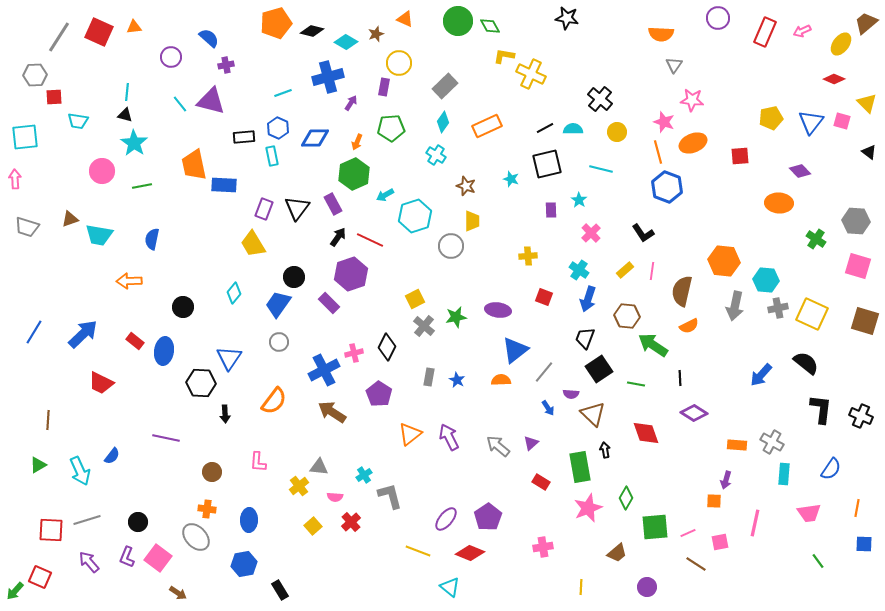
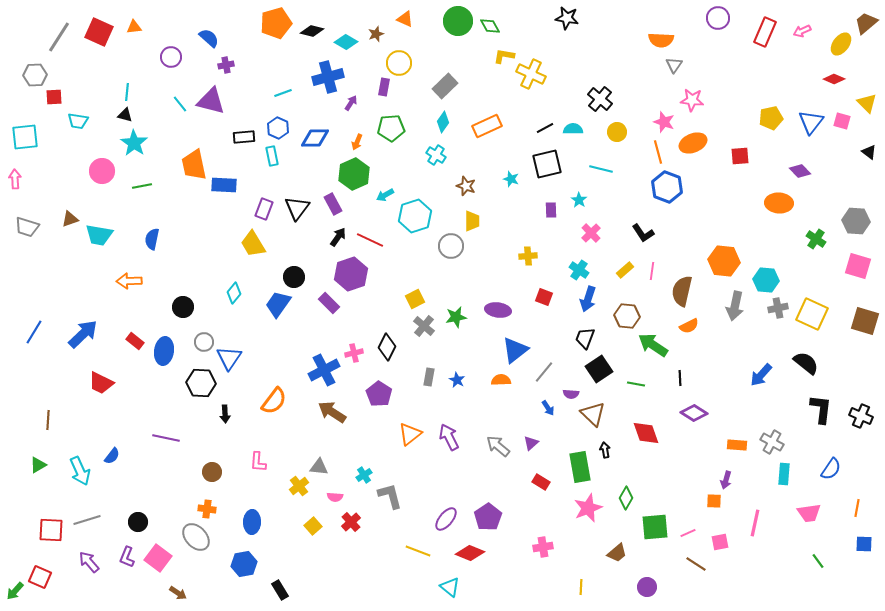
orange semicircle at (661, 34): moved 6 px down
gray circle at (279, 342): moved 75 px left
blue ellipse at (249, 520): moved 3 px right, 2 px down
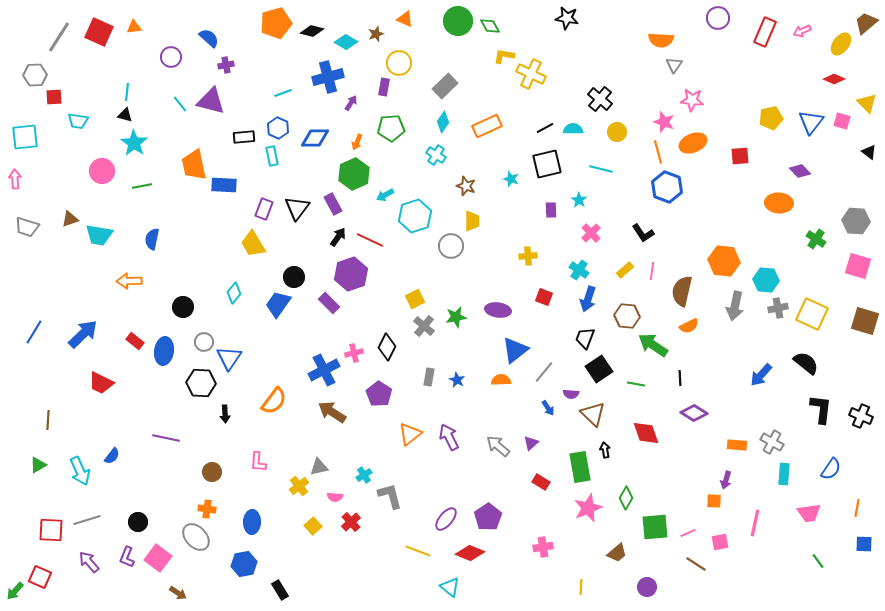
gray triangle at (319, 467): rotated 18 degrees counterclockwise
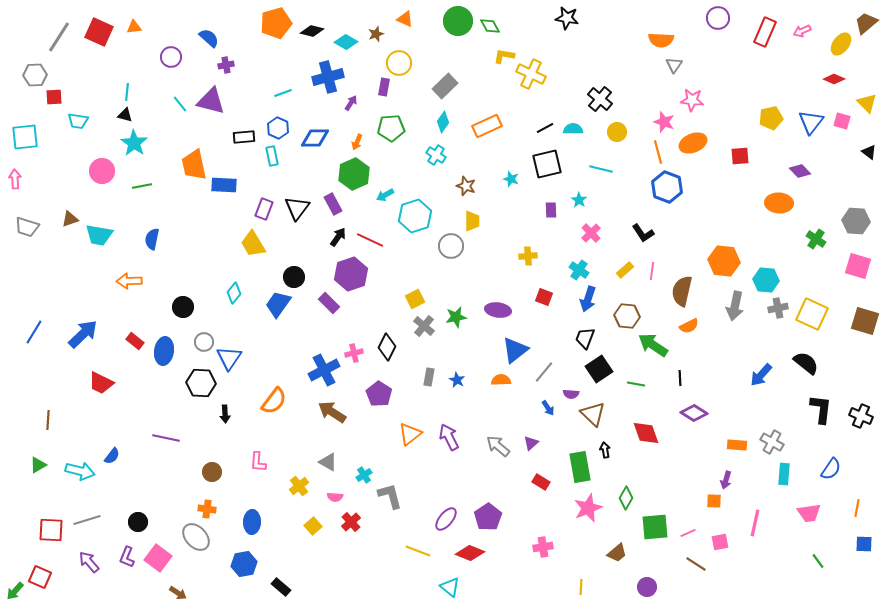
gray triangle at (319, 467): moved 9 px right, 5 px up; rotated 42 degrees clockwise
cyan arrow at (80, 471): rotated 52 degrees counterclockwise
black rectangle at (280, 590): moved 1 px right, 3 px up; rotated 18 degrees counterclockwise
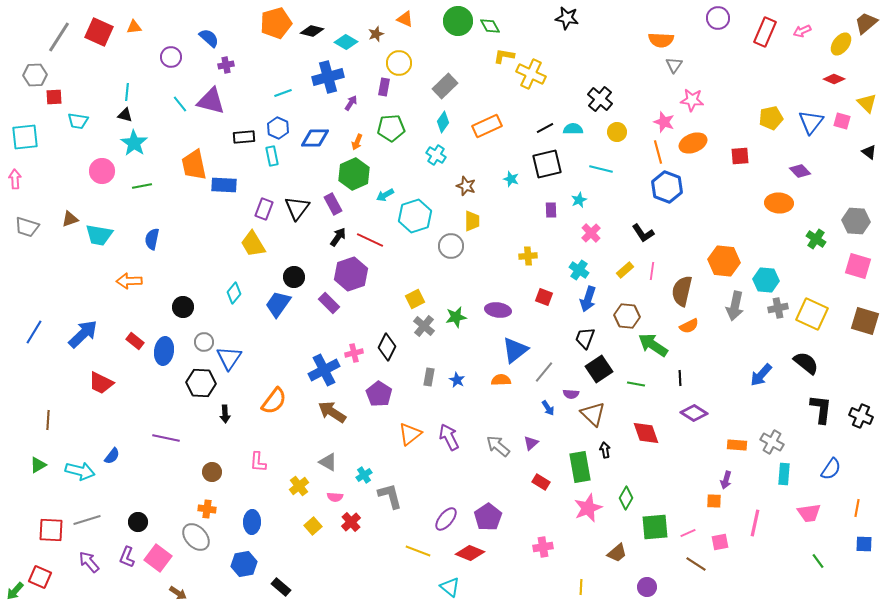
cyan star at (579, 200): rotated 14 degrees clockwise
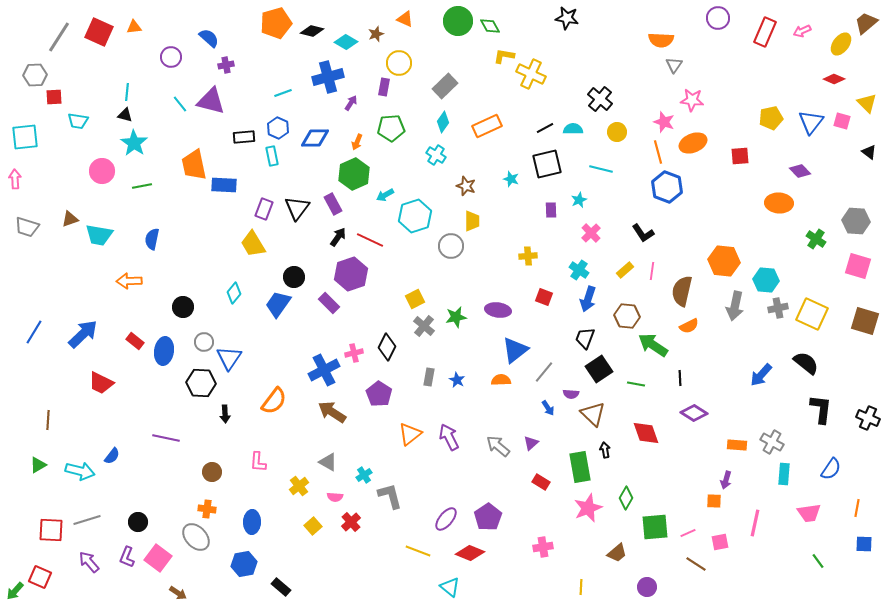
black cross at (861, 416): moved 7 px right, 2 px down
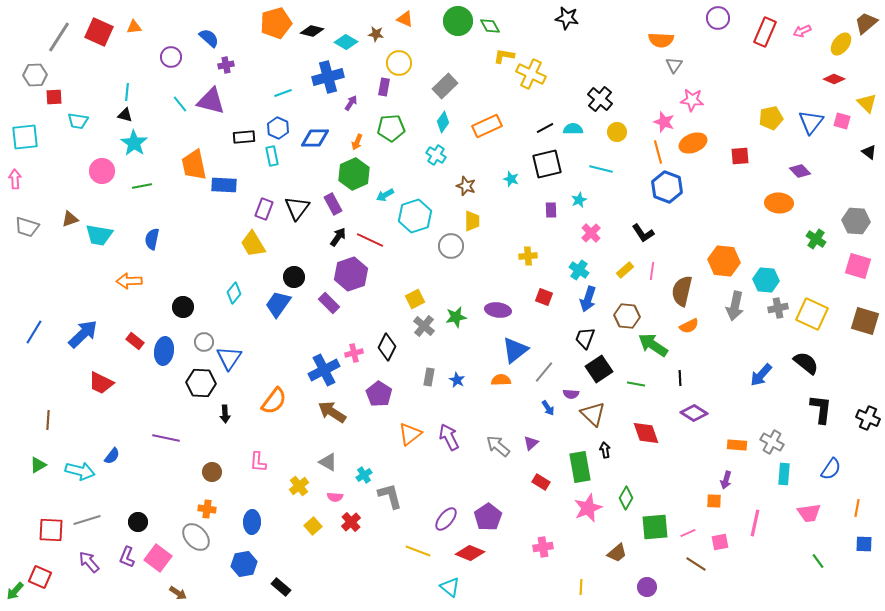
brown star at (376, 34): rotated 28 degrees clockwise
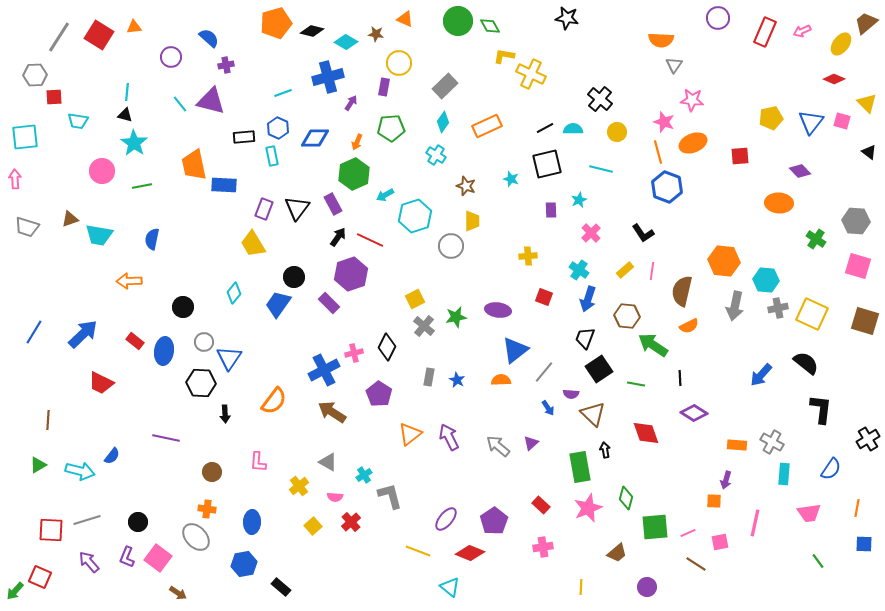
red square at (99, 32): moved 3 px down; rotated 8 degrees clockwise
black cross at (868, 418): moved 21 px down; rotated 35 degrees clockwise
red rectangle at (541, 482): moved 23 px down; rotated 12 degrees clockwise
green diamond at (626, 498): rotated 15 degrees counterclockwise
purple pentagon at (488, 517): moved 6 px right, 4 px down
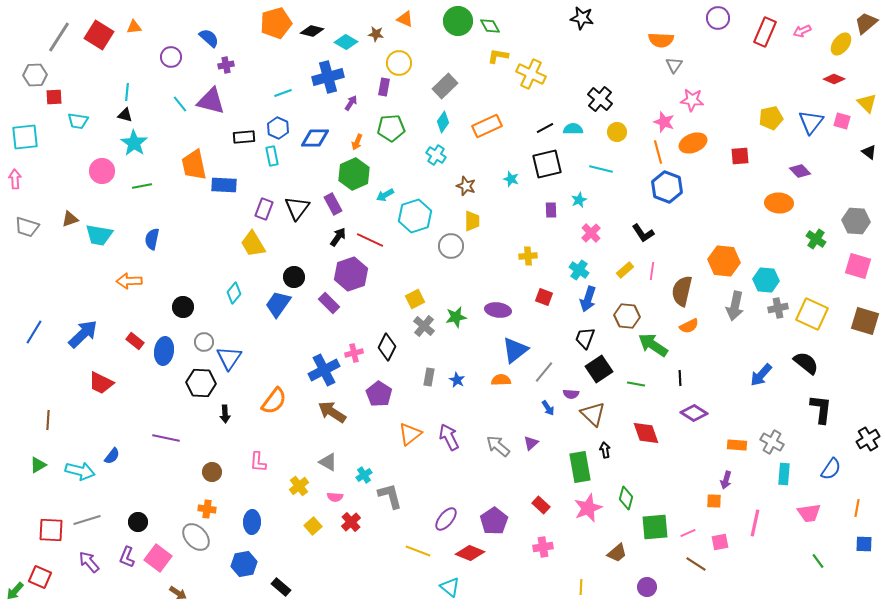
black star at (567, 18): moved 15 px right
yellow L-shape at (504, 56): moved 6 px left
